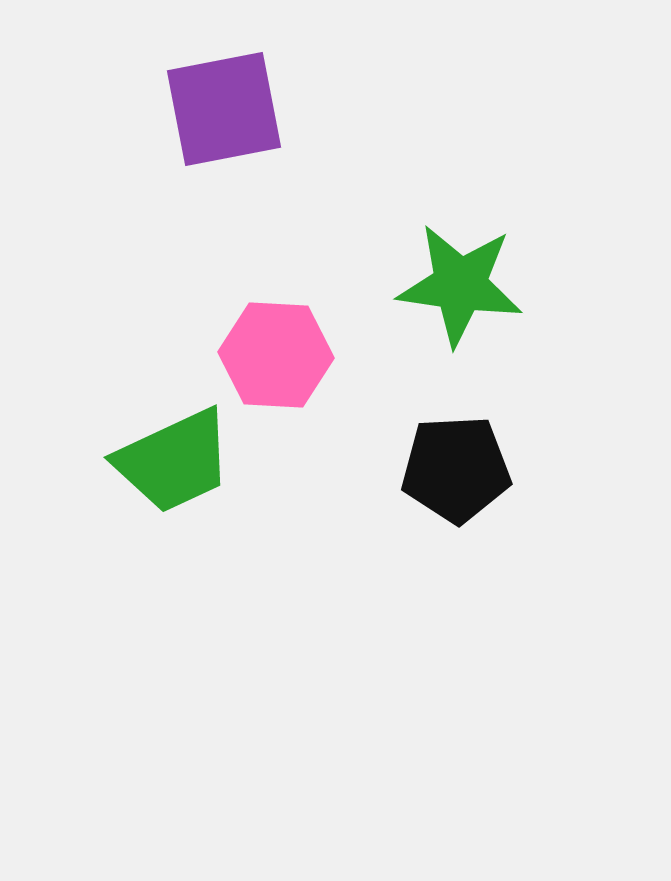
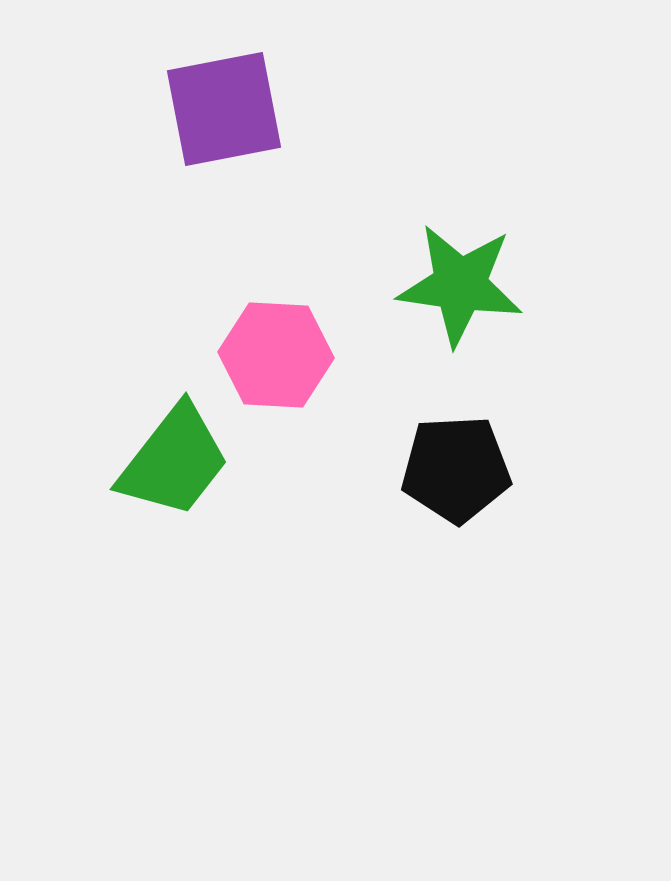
green trapezoid: rotated 27 degrees counterclockwise
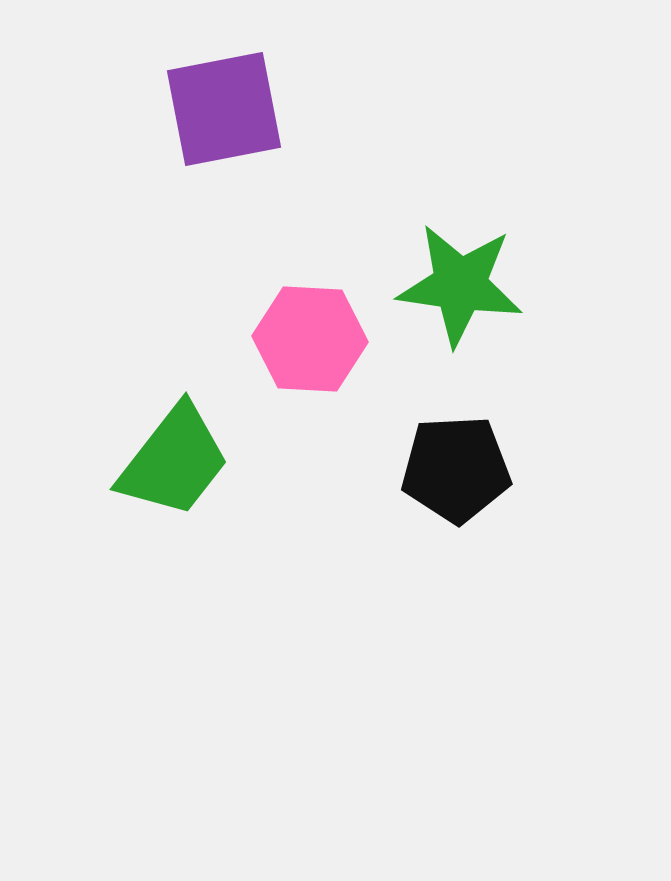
pink hexagon: moved 34 px right, 16 px up
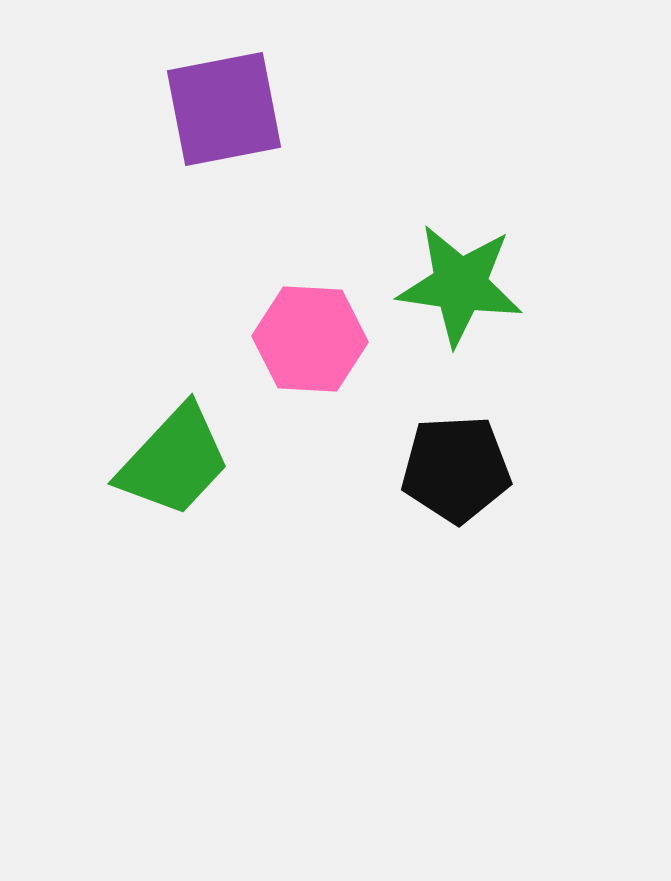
green trapezoid: rotated 5 degrees clockwise
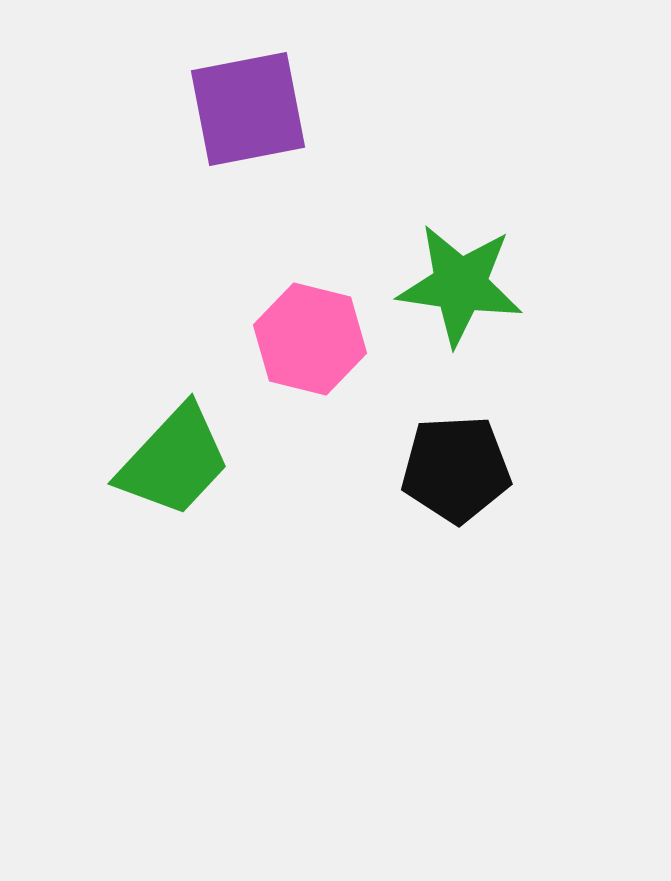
purple square: moved 24 px right
pink hexagon: rotated 11 degrees clockwise
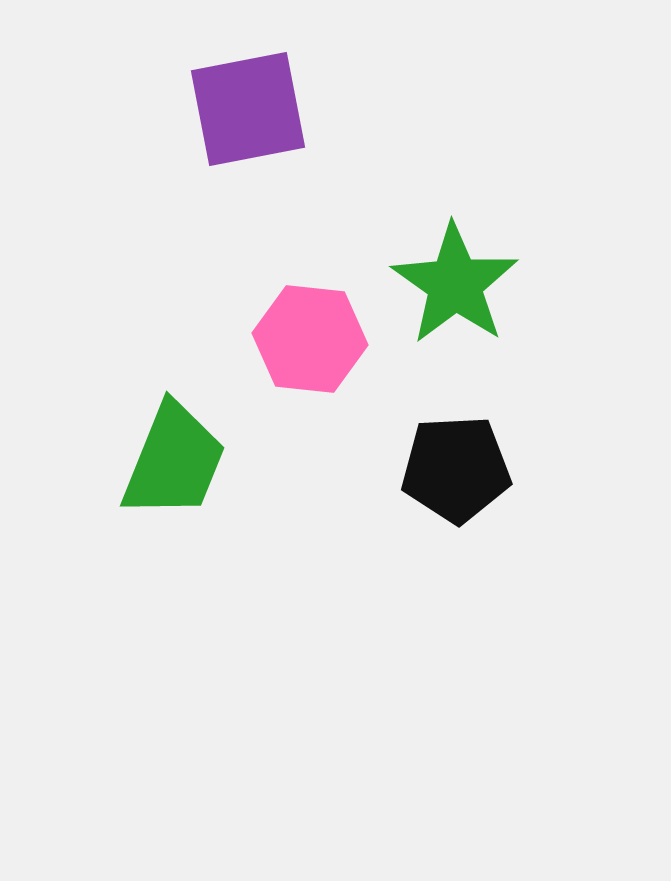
green star: moved 5 px left, 1 px up; rotated 27 degrees clockwise
pink hexagon: rotated 8 degrees counterclockwise
green trapezoid: rotated 21 degrees counterclockwise
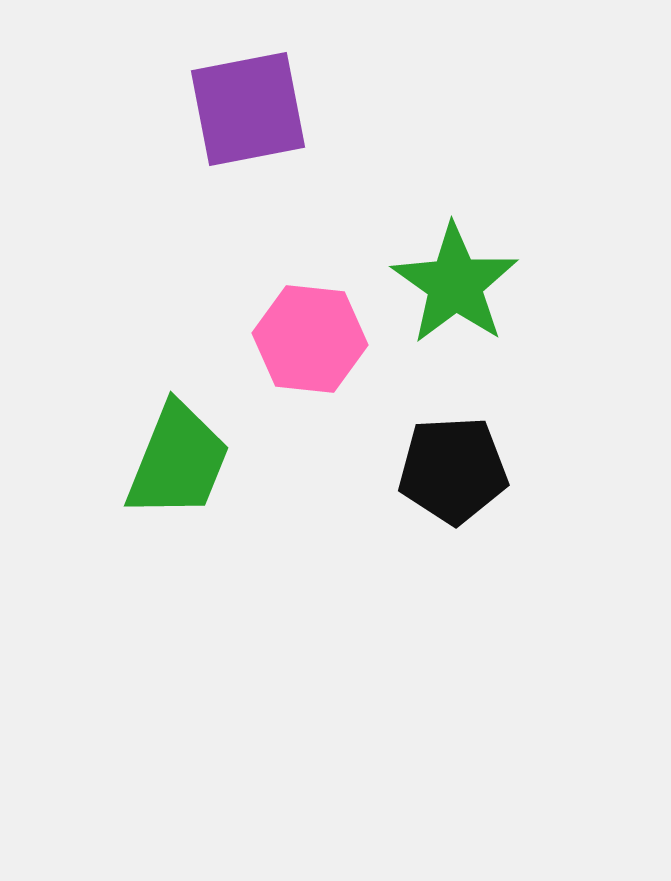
green trapezoid: moved 4 px right
black pentagon: moved 3 px left, 1 px down
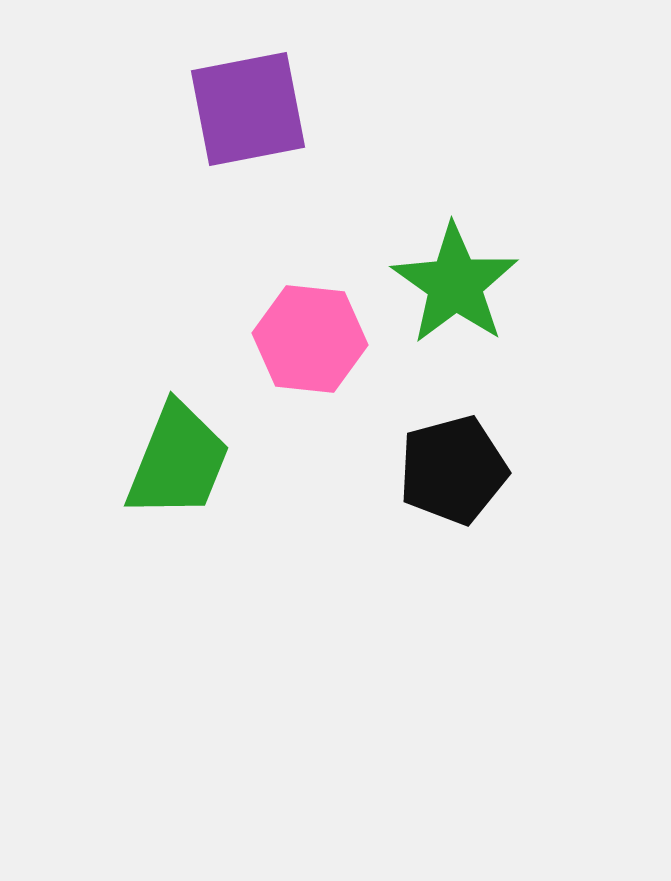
black pentagon: rotated 12 degrees counterclockwise
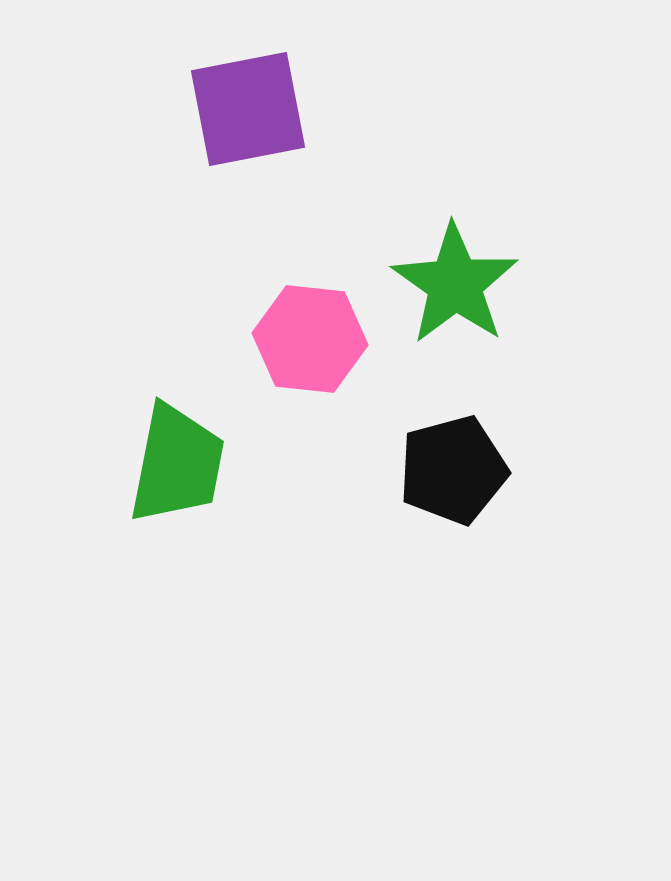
green trapezoid: moved 1 px left, 3 px down; rotated 11 degrees counterclockwise
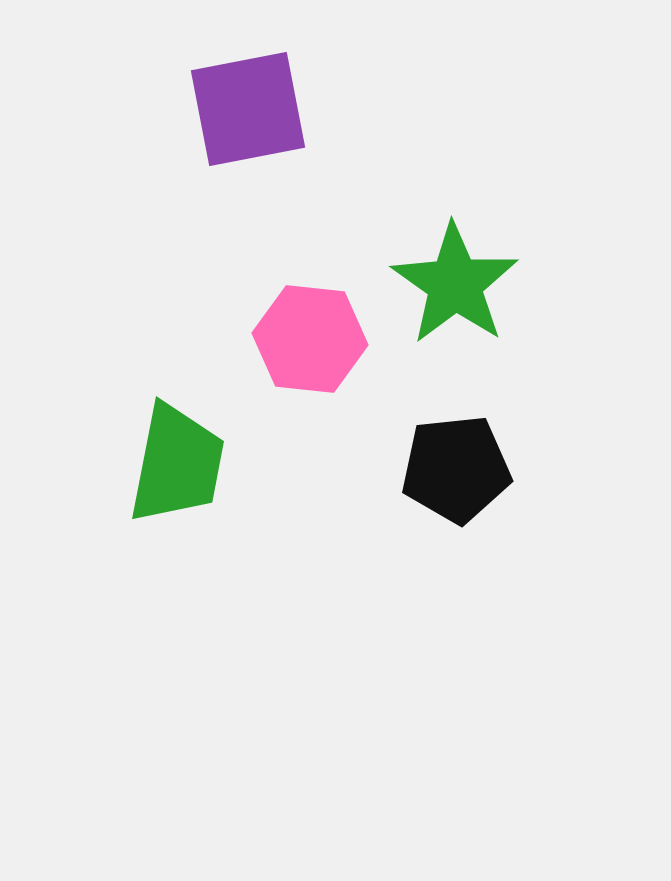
black pentagon: moved 3 px right, 1 px up; rotated 9 degrees clockwise
